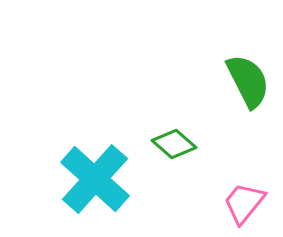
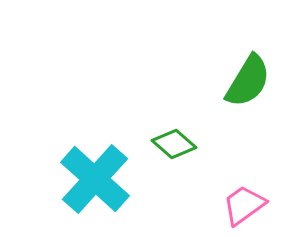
green semicircle: rotated 58 degrees clockwise
pink trapezoid: moved 2 px down; rotated 15 degrees clockwise
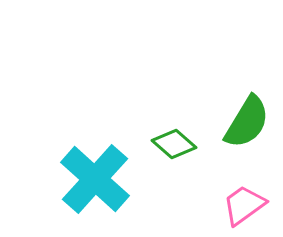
green semicircle: moved 1 px left, 41 px down
